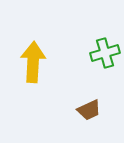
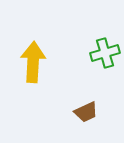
brown trapezoid: moved 3 px left, 2 px down
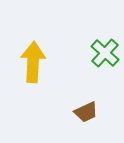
green cross: rotated 32 degrees counterclockwise
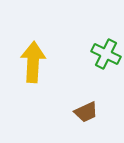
green cross: moved 1 px right, 1 px down; rotated 16 degrees counterclockwise
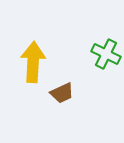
brown trapezoid: moved 24 px left, 19 px up
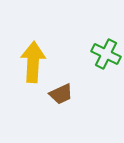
brown trapezoid: moved 1 px left, 1 px down
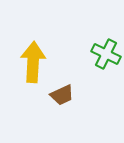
brown trapezoid: moved 1 px right, 1 px down
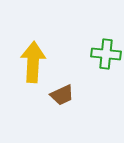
green cross: rotated 20 degrees counterclockwise
